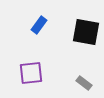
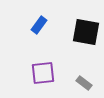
purple square: moved 12 px right
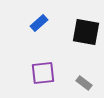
blue rectangle: moved 2 px up; rotated 12 degrees clockwise
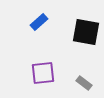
blue rectangle: moved 1 px up
